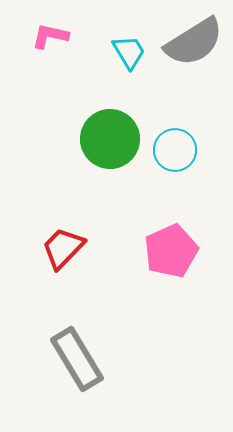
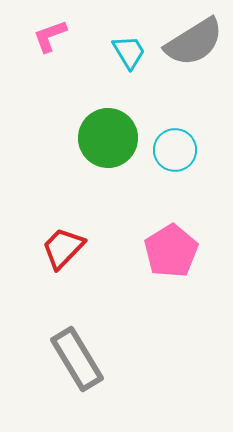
pink L-shape: rotated 33 degrees counterclockwise
green circle: moved 2 px left, 1 px up
pink pentagon: rotated 8 degrees counterclockwise
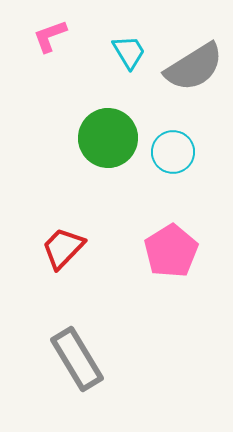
gray semicircle: moved 25 px down
cyan circle: moved 2 px left, 2 px down
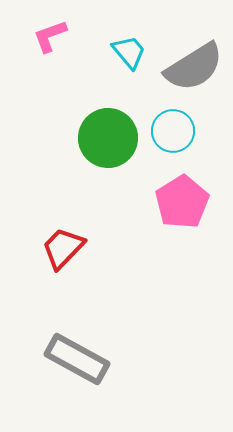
cyan trapezoid: rotated 9 degrees counterclockwise
cyan circle: moved 21 px up
pink pentagon: moved 11 px right, 49 px up
gray rectangle: rotated 30 degrees counterclockwise
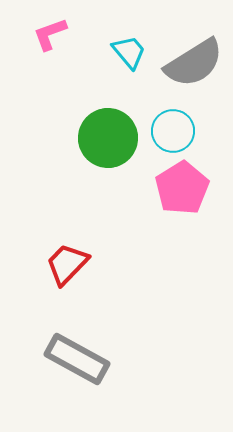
pink L-shape: moved 2 px up
gray semicircle: moved 4 px up
pink pentagon: moved 14 px up
red trapezoid: moved 4 px right, 16 px down
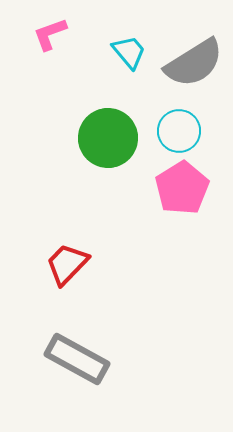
cyan circle: moved 6 px right
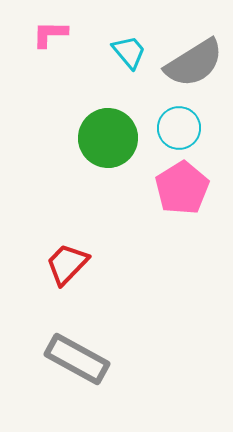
pink L-shape: rotated 21 degrees clockwise
cyan circle: moved 3 px up
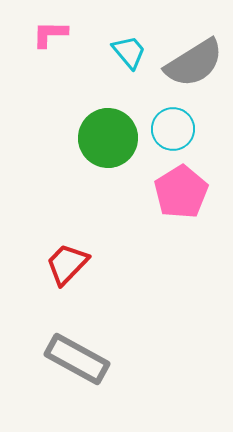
cyan circle: moved 6 px left, 1 px down
pink pentagon: moved 1 px left, 4 px down
